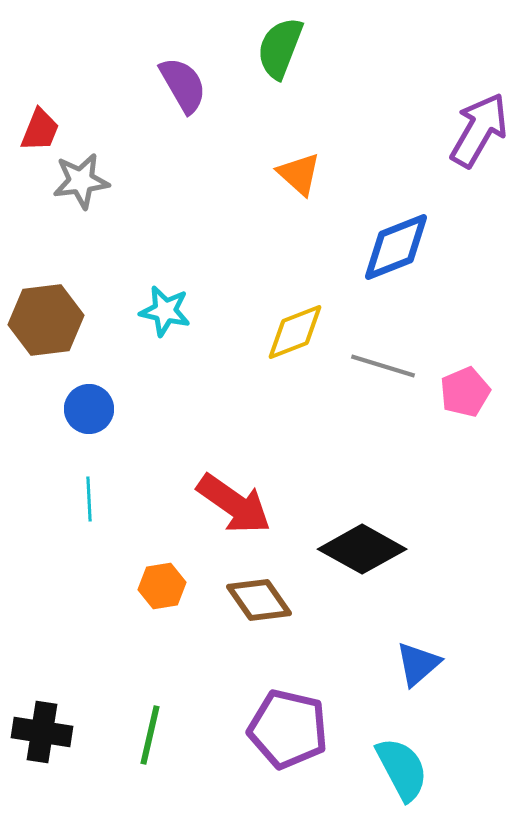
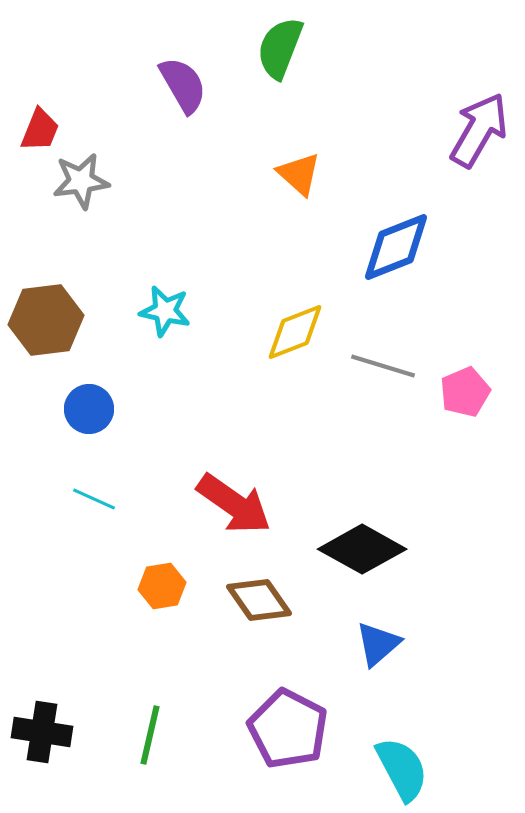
cyan line: moved 5 px right; rotated 63 degrees counterclockwise
blue triangle: moved 40 px left, 20 px up
purple pentagon: rotated 14 degrees clockwise
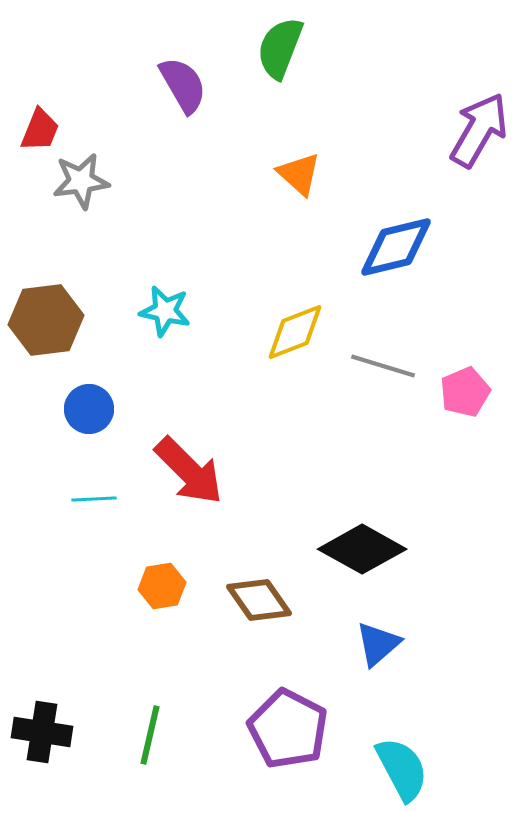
blue diamond: rotated 8 degrees clockwise
cyan line: rotated 27 degrees counterclockwise
red arrow: moved 45 px left, 33 px up; rotated 10 degrees clockwise
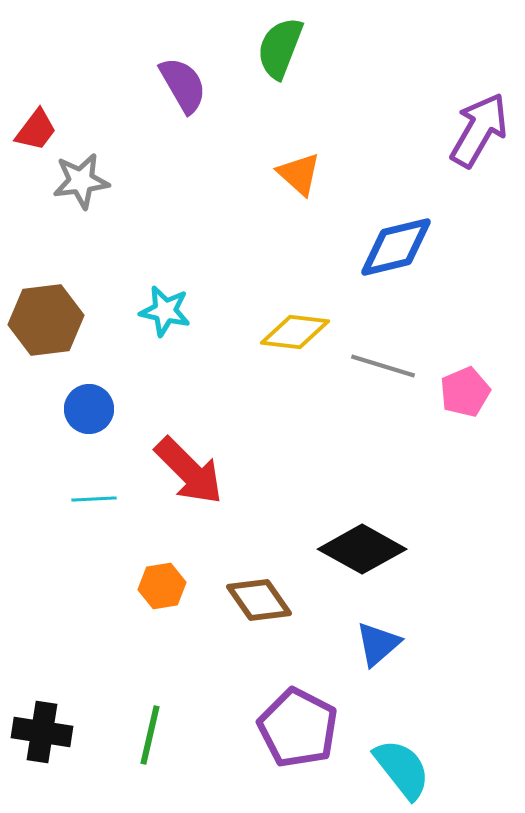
red trapezoid: moved 4 px left; rotated 15 degrees clockwise
yellow diamond: rotated 28 degrees clockwise
purple pentagon: moved 10 px right, 1 px up
cyan semicircle: rotated 10 degrees counterclockwise
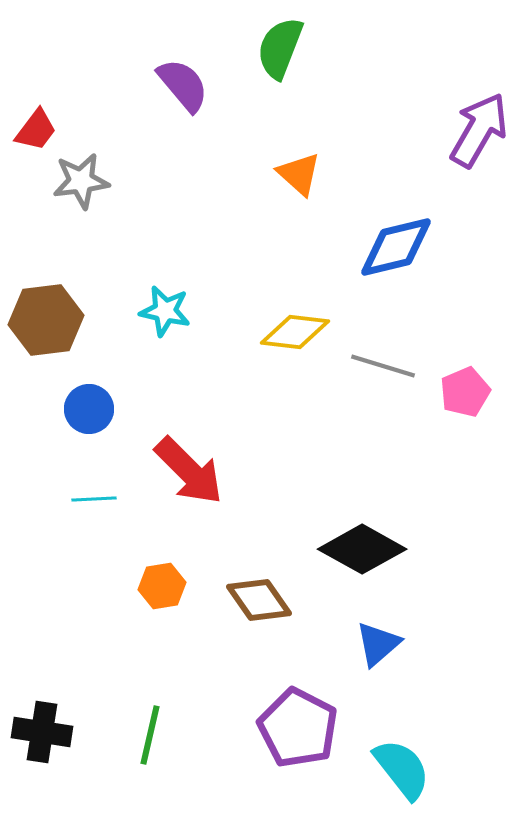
purple semicircle: rotated 10 degrees counterclockwise
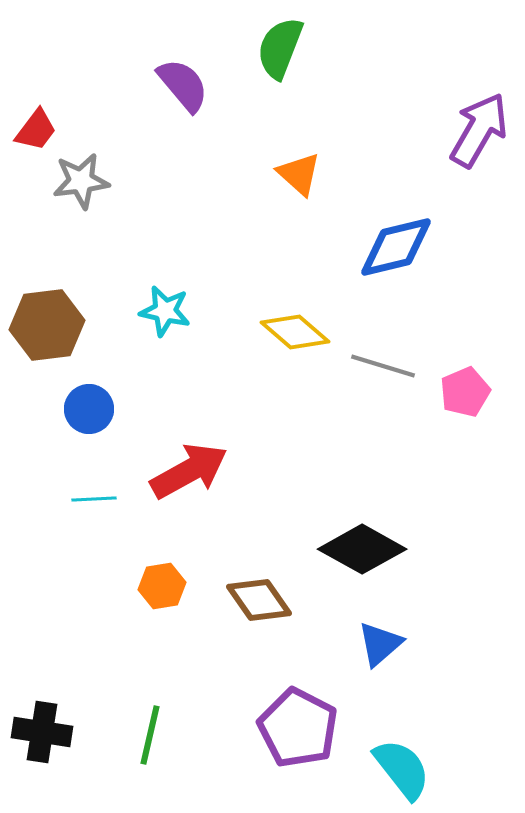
brown hexagon: moved 1 px right, 5 px down
yellow diamond: rotated 34 degrees clockwise
red arrow: rotated 74 degrees counterclockwise
blue triangle: moved 2 px right
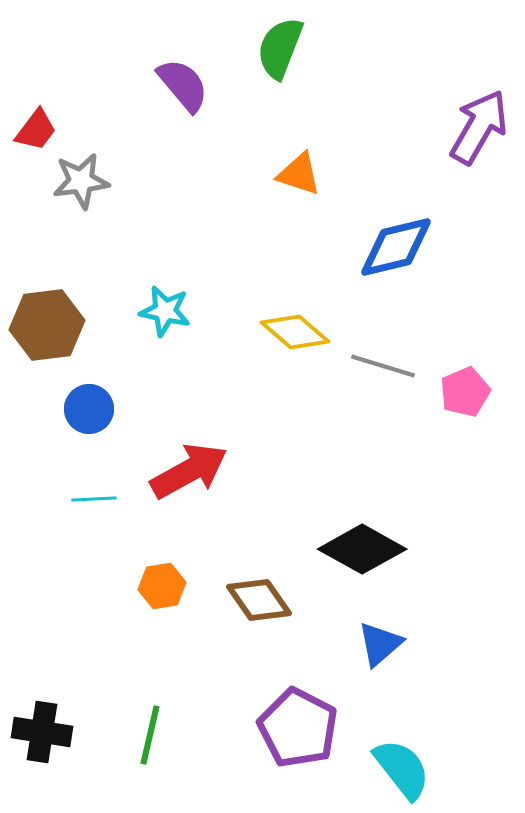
purple arrow: moved 3 px up
orange triangle: rotated 24 degrees counterclockwise
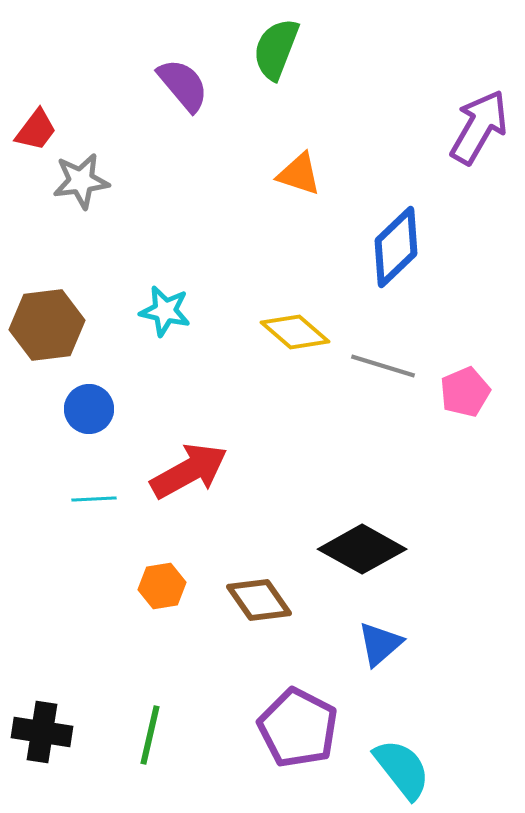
green semicircle: moved 4 px left, 1 px down
blue diamond: rotated 30 degrees counterclockwise
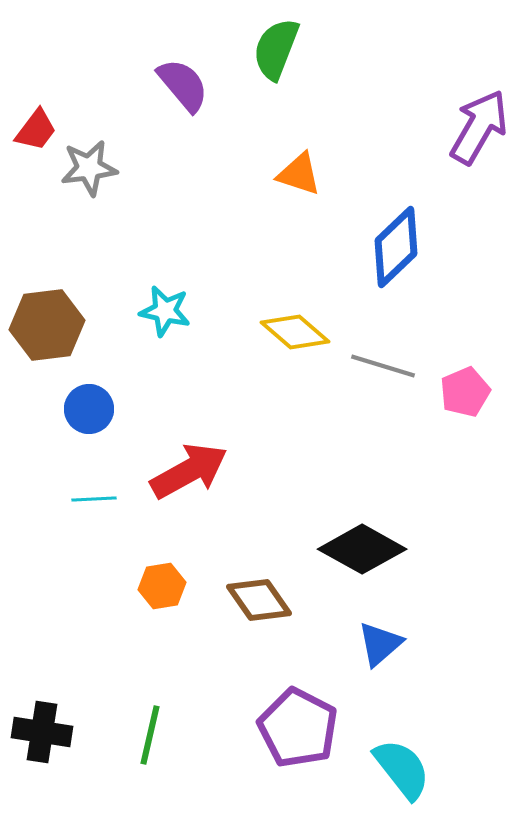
gray star: moved 8 px right, 13 px up
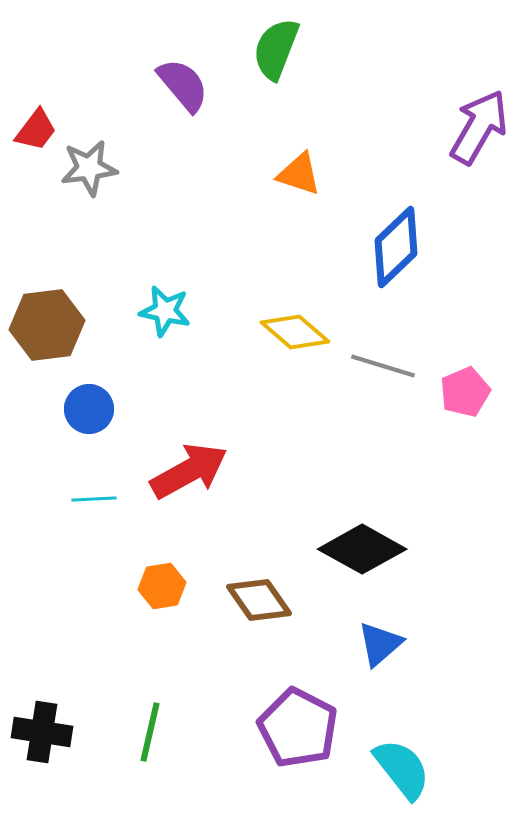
green line: moved 3 px up
